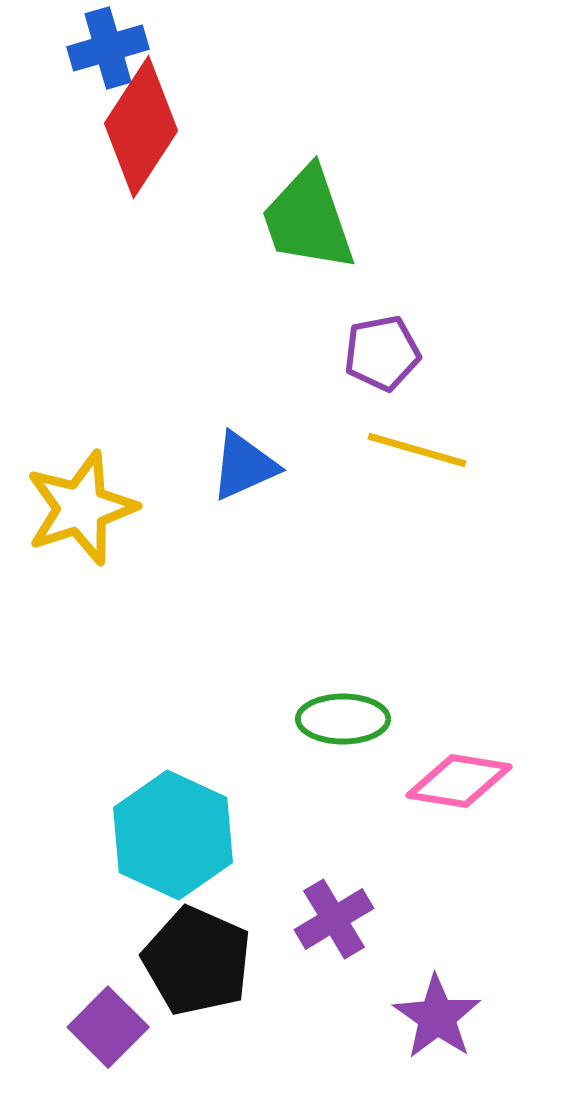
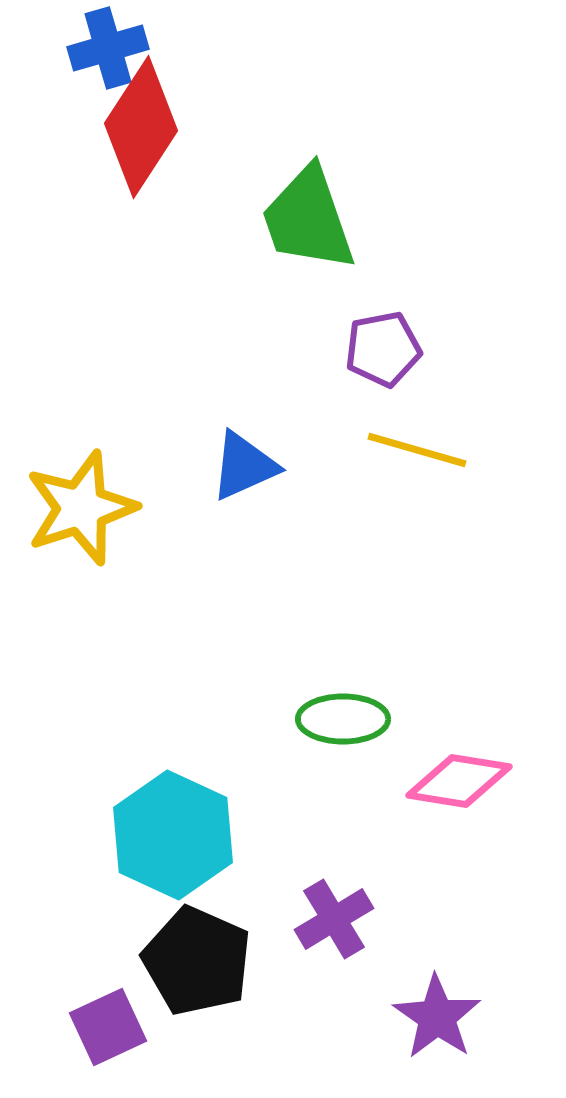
purple pentagon: moved 1 px right, 4 px up
purple square: rotated 20 degrees clockwise
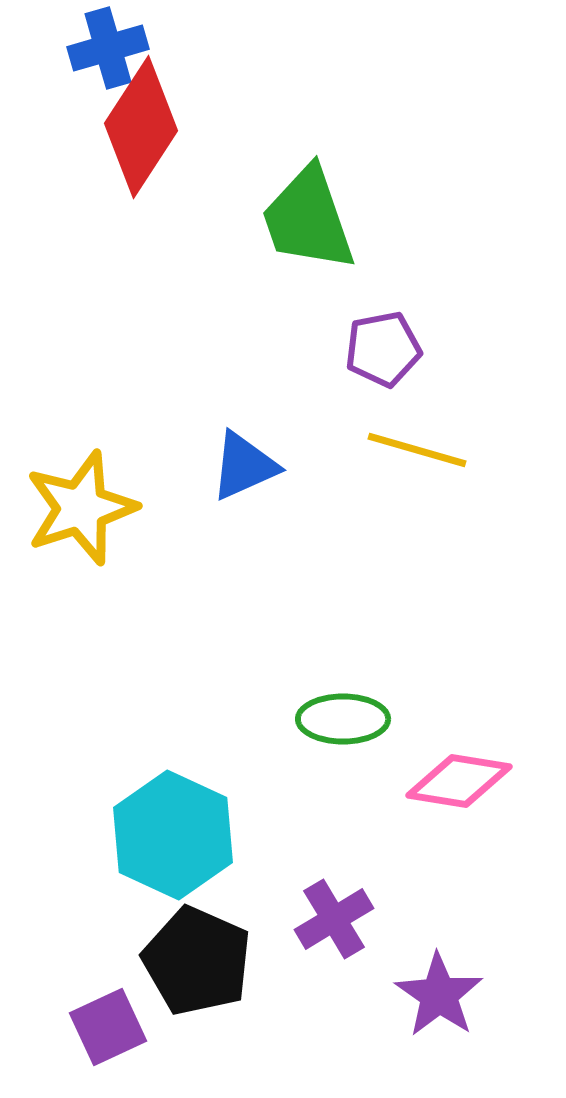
purple star: moved 2 px right, 22 px up
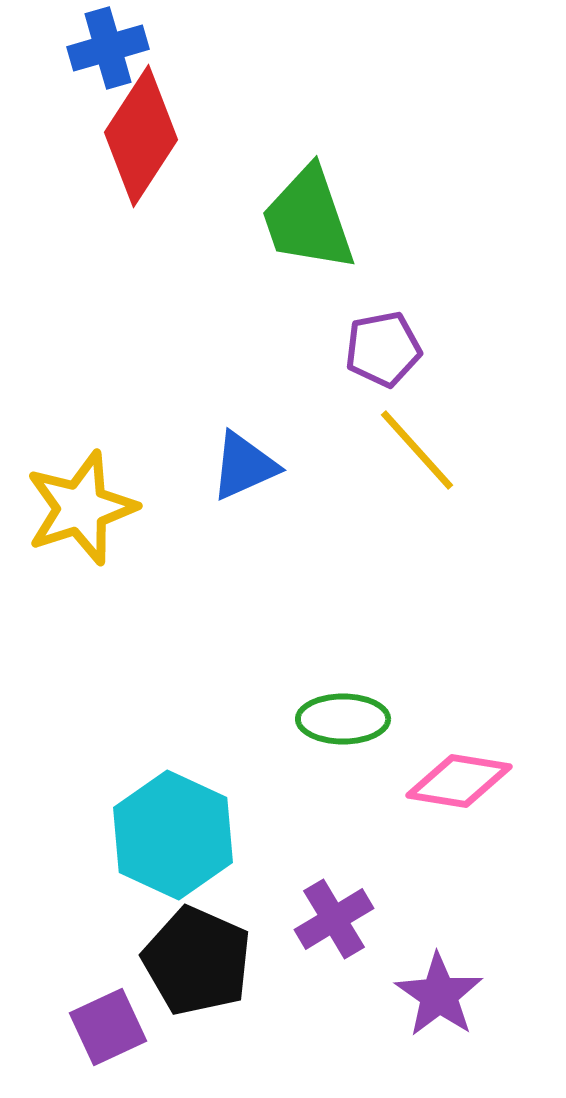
red diamond: moved 9 px down
yellow line: rotated 32 degrees clockwise
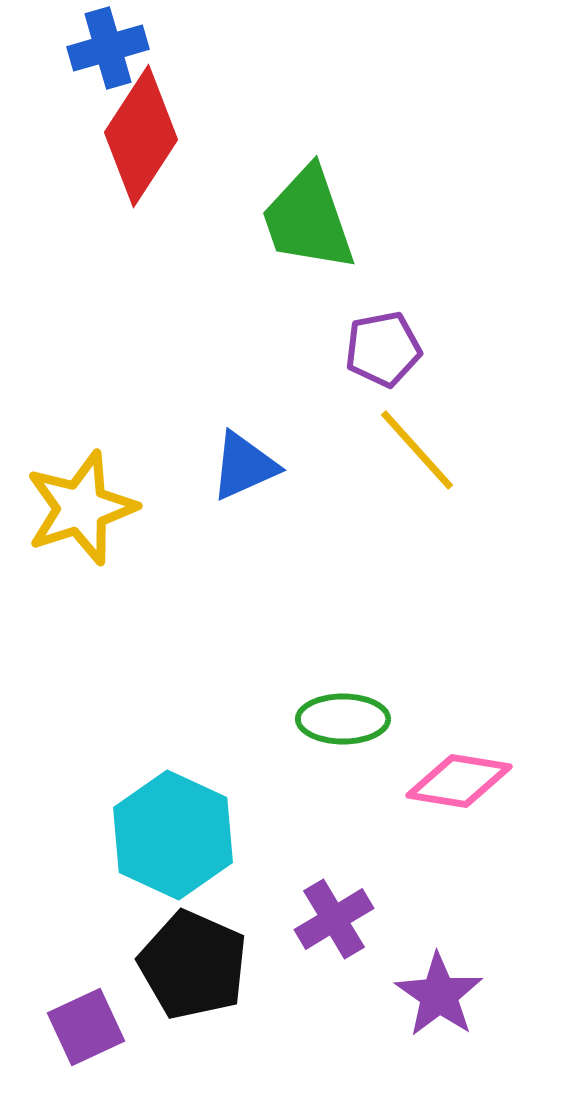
black pentagon: moved 4 px left, 4 px down
purple square: moved 22 px left
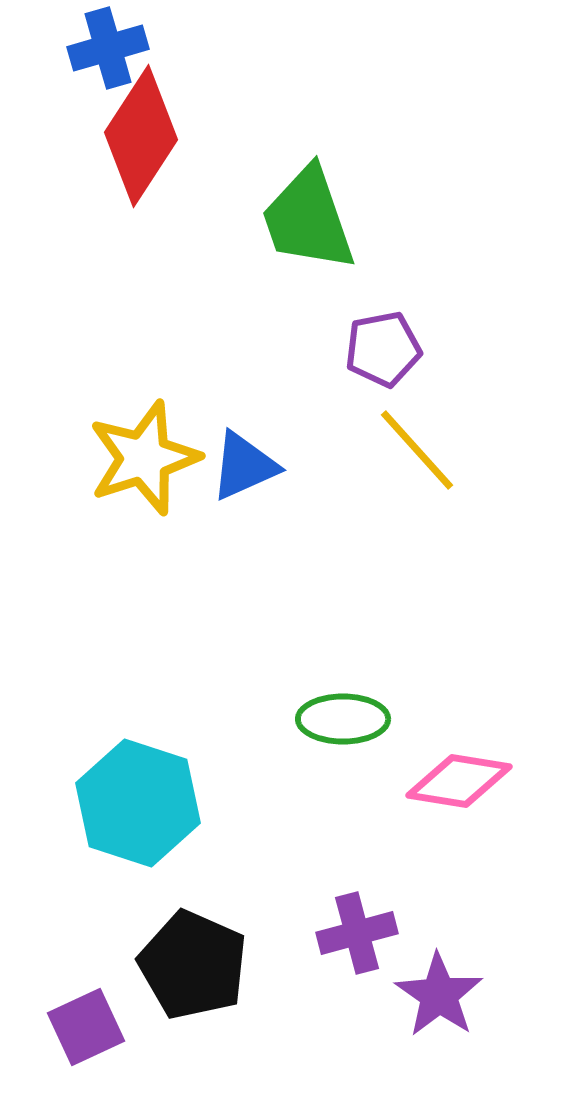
yellow star: moved 63 px right, 50 px up
cyan hexagon: moved 35 px left, 32 px up; rotated 7 degrees counterclockwise
purple cross: moved 23 px right, 14 px down; rotated 16 degrees clockwise
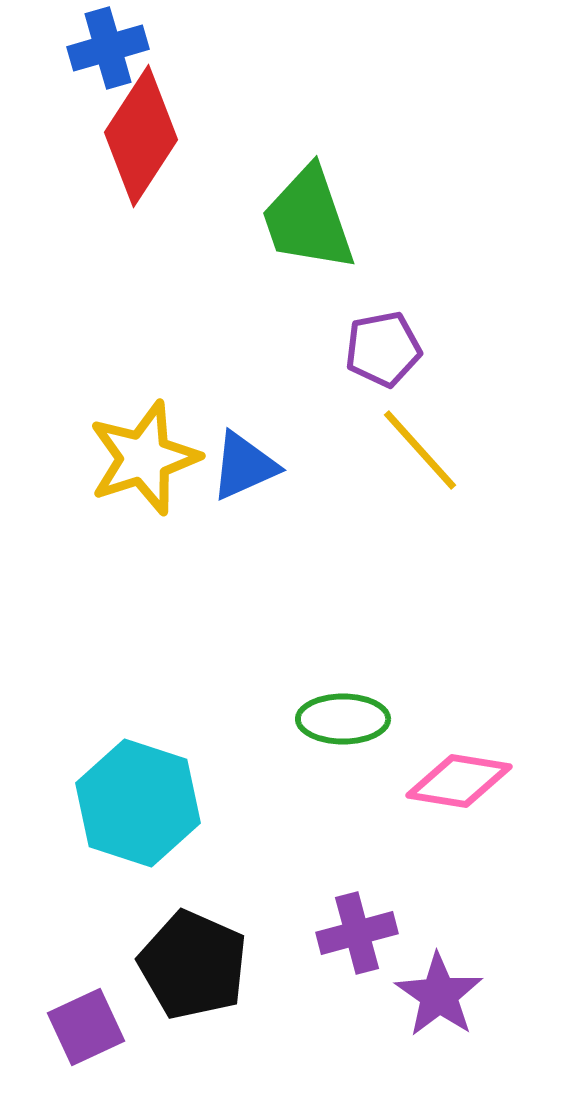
yellow line: moved 3 px right
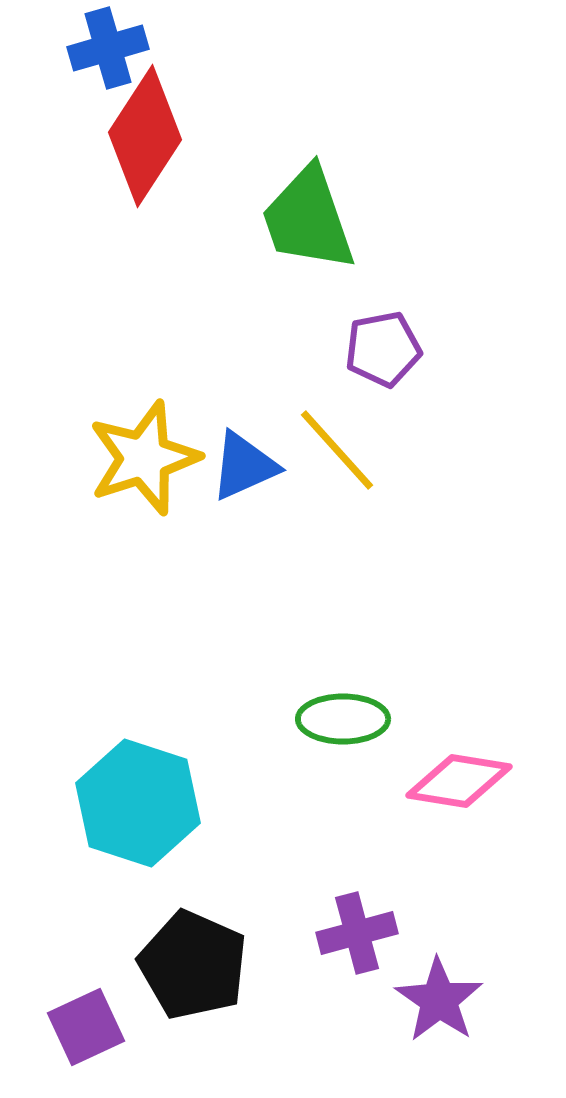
red diamond: moved 4 px right
yellow line: moved 83 px left
purple star: moved 5 px down
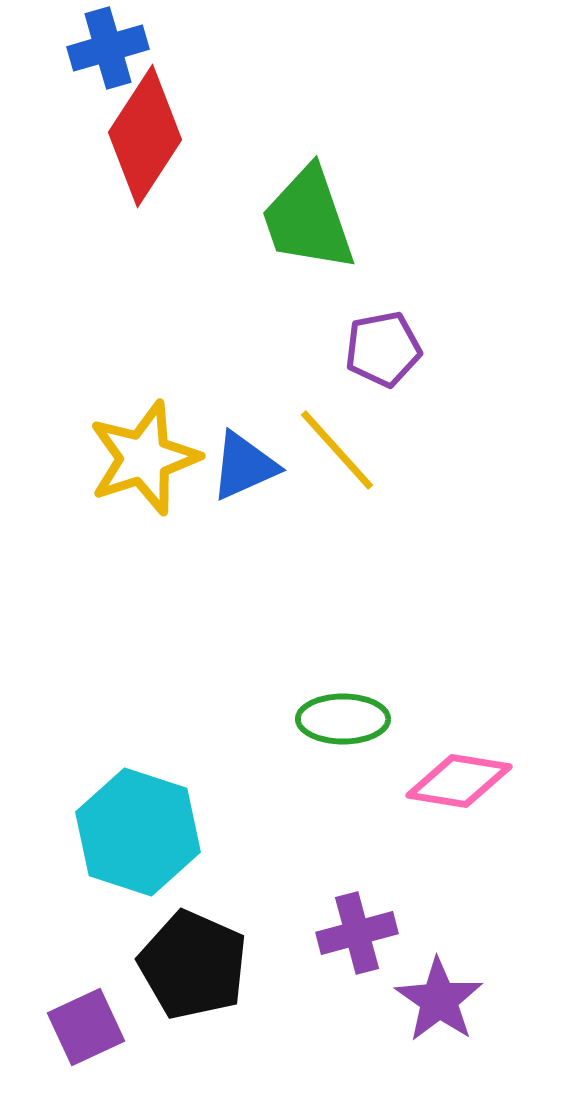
cyan hexagon: moved 29 px down
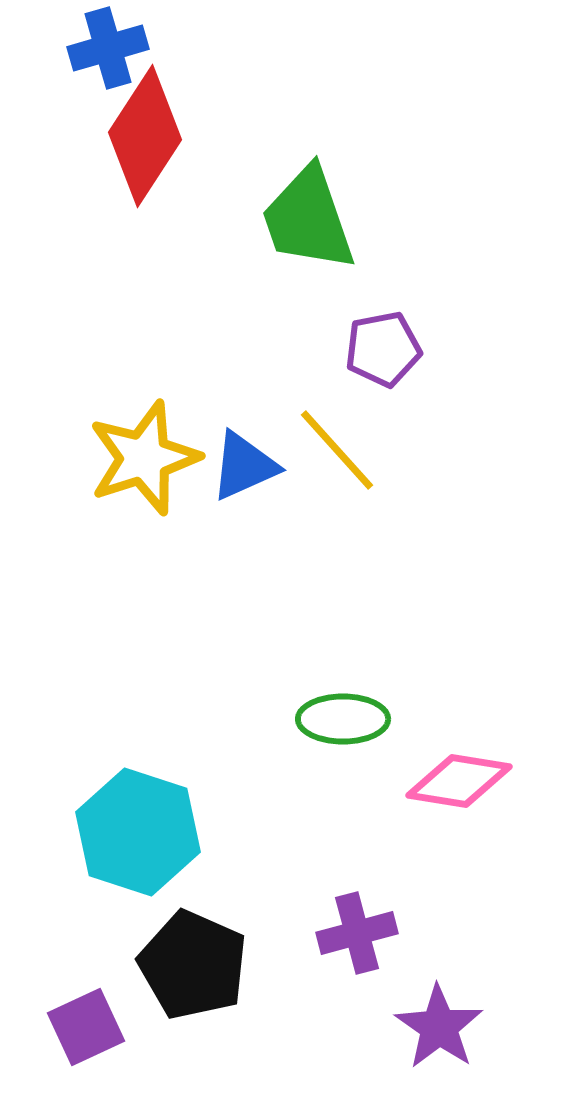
purple star: moved 27 px down
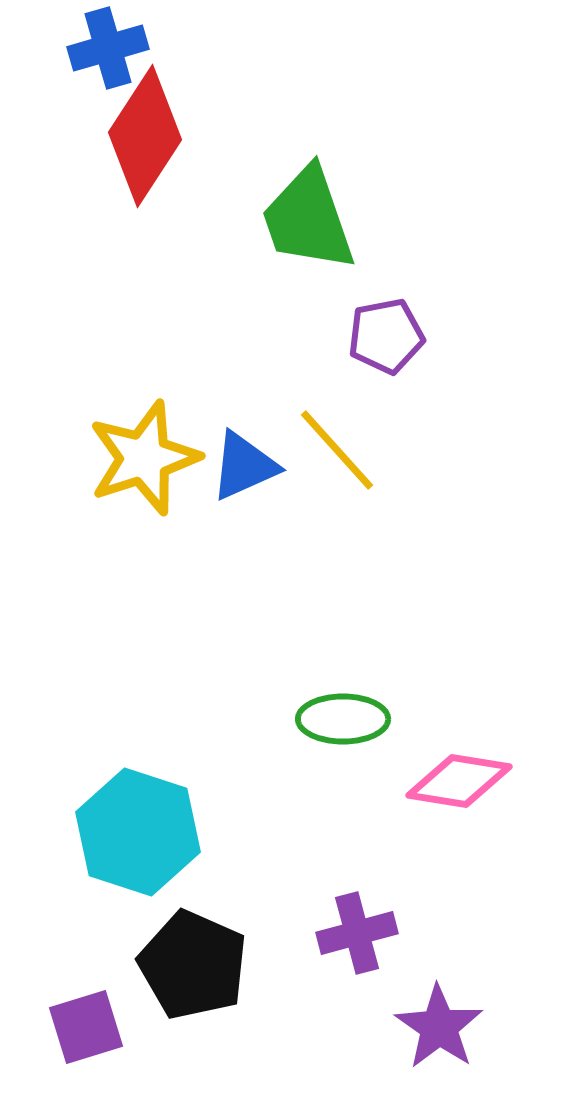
purple pentagon: moved 3 px right, 13 px up
purple square: rotated 8 degrees clockwise
